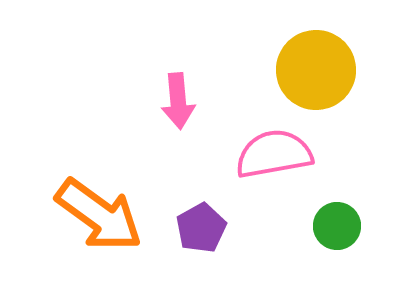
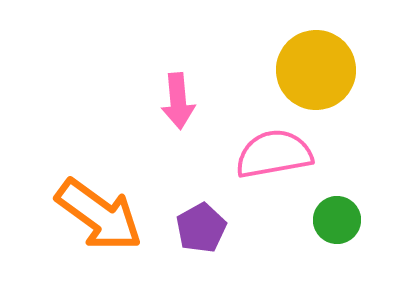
green circle: moved 6 px up
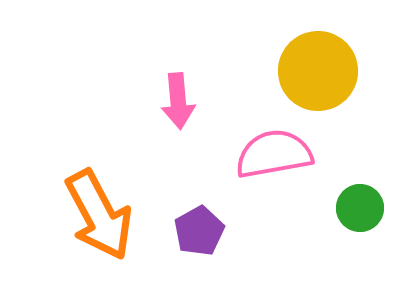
yellow circle: moved 2 px right, 1 px down
orange arrow: rotated 26 degrees clockwise
green circle: moved 23 px right, 12 px up
purple pentagon: moved 2 px left, 3 px down
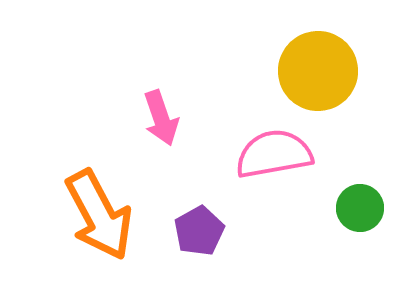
pink arrow: moved 17 px left, 17 px down; rotated 14 degrees counterclockwise
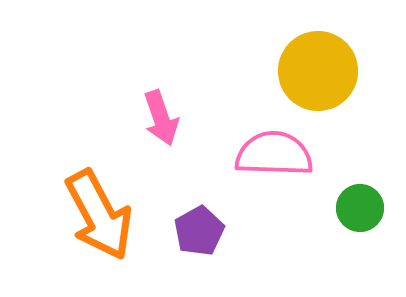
pink semicircle: rotated 12 degrees clockwise
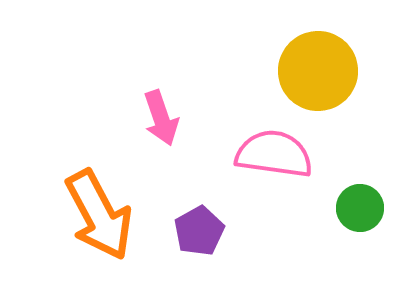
pink semicircle: rotated 6 degrees clockwise
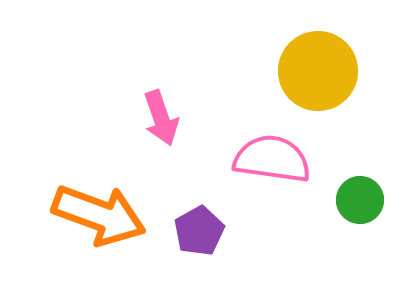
pink semicircle: moved 2 px left, 5 px down
green circle: moved 8 px up
orange arrow: rotated 42 degrees counterclockwise
